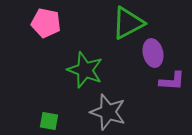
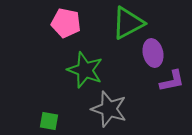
pink pentagon: moved 20 px right
purple L-shape: rotated 16 degrees counterclockwise
gray star: moved 1 px right, 3 px up
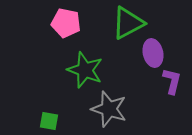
purple L-shape: rotated 64 degrees counterclockwise
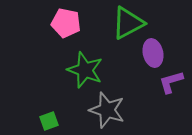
purple L-shape: moved 1 px left, 1 px down; rotated 120 degrees counterclockwise
gray star: moved 2 px left, 1 px down
green square: rotated 30 degrees counterclockwise
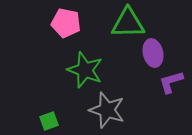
green triangle: rotated 27 degrees clockwise
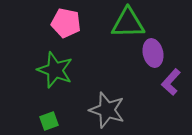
green star: moved 30 px left
purple L-shape: rotated 32 degrees counterclockwise
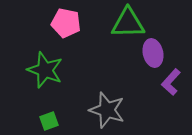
green star: moved 10 px left
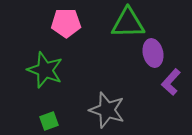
pink pentagon: rotated 12 degrees counterclockwise
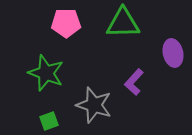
green triangle: moved 5 px left
purple ellipse: moved 20 px right
green star: moved 1 px right, 3 px down
purple L-shape: moved 37 px left
gray star: moved 13 px left, 5 px up
